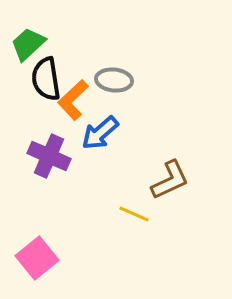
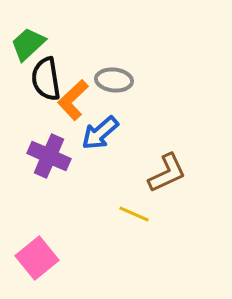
brown L-shape: moved 3 px left, 7 px up
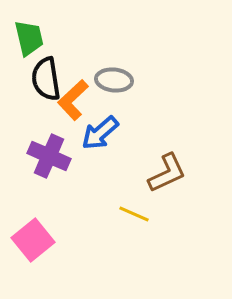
green trapezoid: moved 1 px right, 6 px up; rotated 120 degrees clockwise
pink square: moved 4 px left, 18 px up
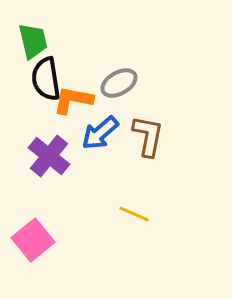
green trapezoid: moved 4 px right, 3 px down
gray ellipse: moved 5 px right, 3 px down; rotated 36 degrees counterclockwise
orange L-shape: rotated 54 degrees clockwise
purple cross: rotated 15 degrees clockwise
brown L-shape: moved 19 px left, 37 px up; rotated 54 degrees counterclockwise
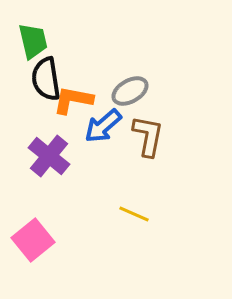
gray ellipse: moved 11 px right, 8 px down
blue arrow: moved 3 px right, 7 px up
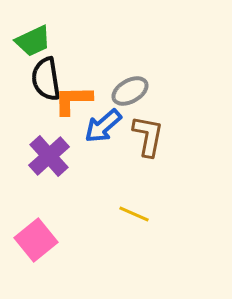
green trapezoid: rotated 78 degrees clockwise
orange L-shape: rotated 12 degrees counterclockwise
purple cross: rotated 9 degrees clockwise
pink square: moved 3 px right
